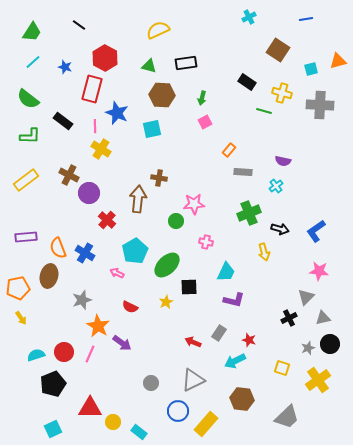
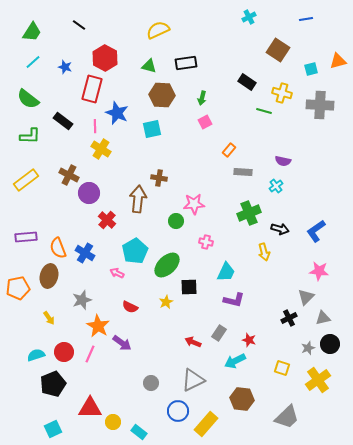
yellow arrow at (21, 318): moved 28 px right
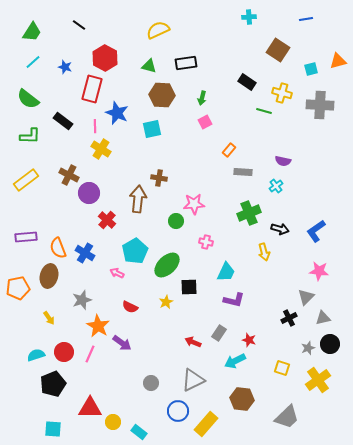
cyan cross at (249, 17): rotated 24 degrees clockwise
cyan square at (53, 429): rotated 30 degrees clockwise
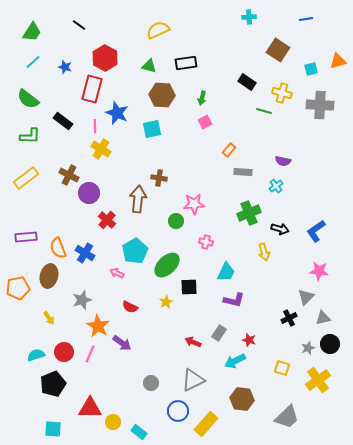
yellow rectangle at (26, 180): moved 2 px up
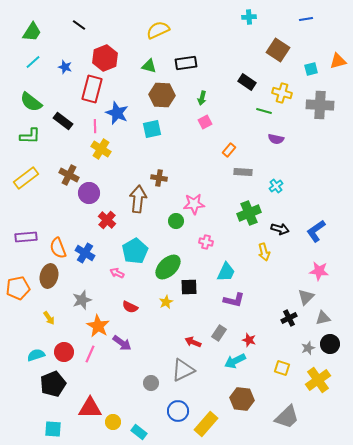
red hexagon at (105, 58): rotated 10 degrees clockwise
green semicircle at (28, 99): moved 3 px right, 3 px down
purple semicircle at (283, 161): moved 7 px left, 22 px up
green ellipse at (167, 265): moved 1 px right, 2 px down
gray triangle at (193, 380): moved 10 px left, 10 px up
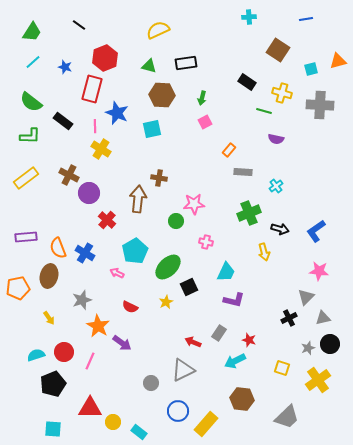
black square at (189, 287): rotated 24 degrees counterclockwise
pink line at (90, 354): moved 7 px down
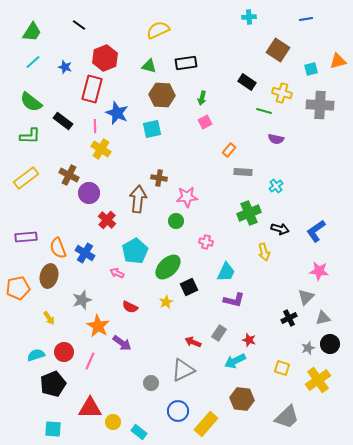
pink star at (194, 204): moved 7 px left, 7 px up
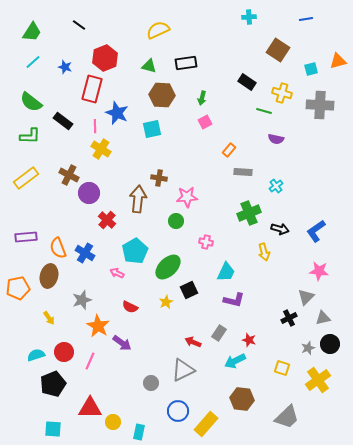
black square at (189, 287): moved 3 px down
cyan rectangle at (139, 432): rotated 63 degrees clockwise
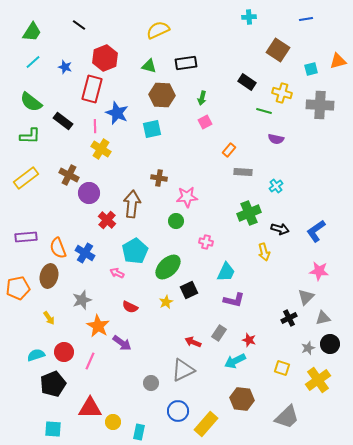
brown arrow at (138, 199): moved 6 px left, 5 px down
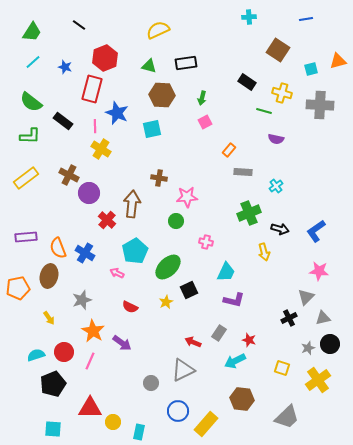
orange star at (98, 326): moved 5 px left, 5 px down
